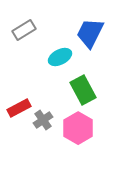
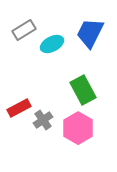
cyan ellipse: moved 8 px left, 13 px up
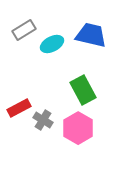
blue trapezoid: moved 1 px right, 2 px down; rotated 76 degrees clockwise
gray cross: rotated 24 degrees counterclockwise
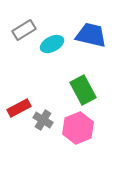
pink hexagon: rotated 8 degrees clockwise
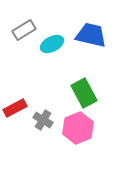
green rectangle: moved 1 px right, 3 px down
red rectangle: moved 4 px left
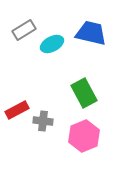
blue trapezoid: moved 2 px up
red rectangle: moved 2 px right, 2 px down
gray cross: moved 1 px down; rotated 24 degrees counterclockwise
pink hexagon: moved 6 px right, 8 px down
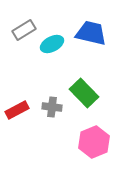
green rectangle: rotated 16 degrees counterclockwise
gray cross: moved 9 px right, 14 px up
pink hexagon: moved 10 px right, 6 px down
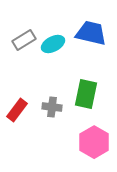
gray rectangle: moved 10 px down
cyan ellipse: moved 1 px right
green rectangle: moved 2 px right, 1 px down; rotated 56 degrees clockwise
red rectangle: rotated 25 degrees counterclockwise
pink hexagon: rotated 8 degrees counterclockwise
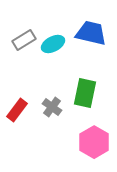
green rectangle: moved 1 px left, 1 px up
gray cross: rotated 30 degrees clockwise
